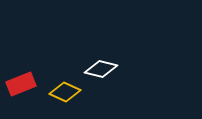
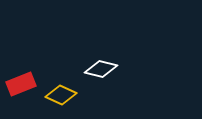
yellow diamond: moved 4 px left, 3 px down
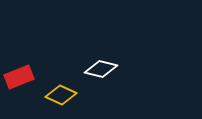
red rectangle: moved 2 px left, 7 px up
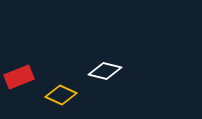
white diamond: moved 4 px right, 2 px down
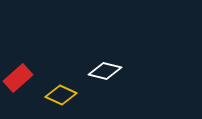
red rectangle: moved 1 px left, 1 px down; rotated 20 degrees counterclockwise
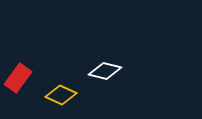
red rectangle: rotated 12 degrees counterclockwise
